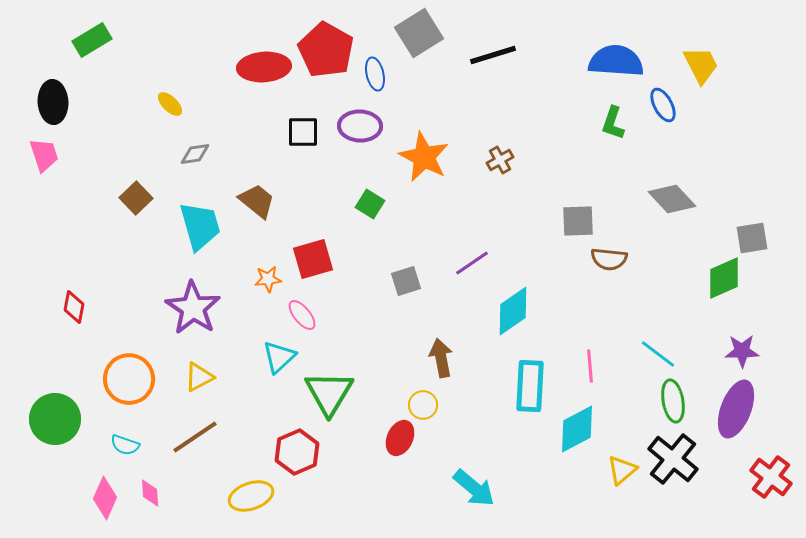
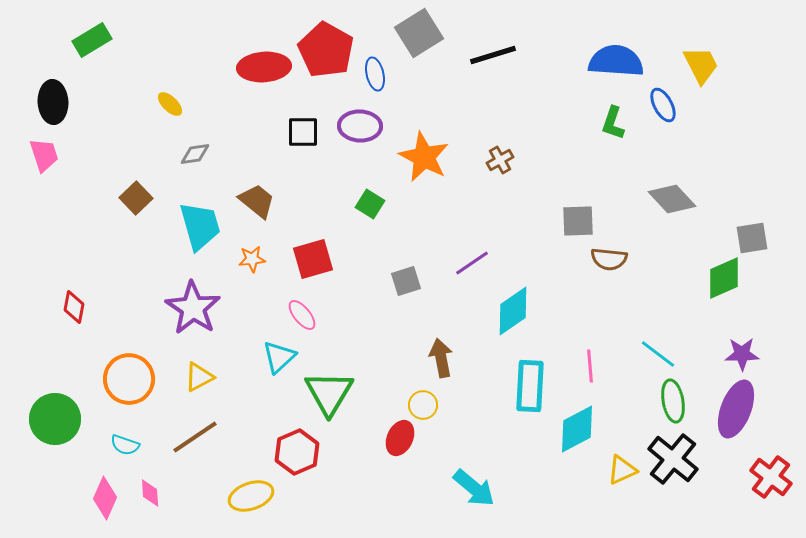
orange star at (268, 279): moved 16 px left, 20 px up
purple star at (742, 351): moved 3 px down
yellow triangle at (622, 470): rotated 16 degrees clockwise
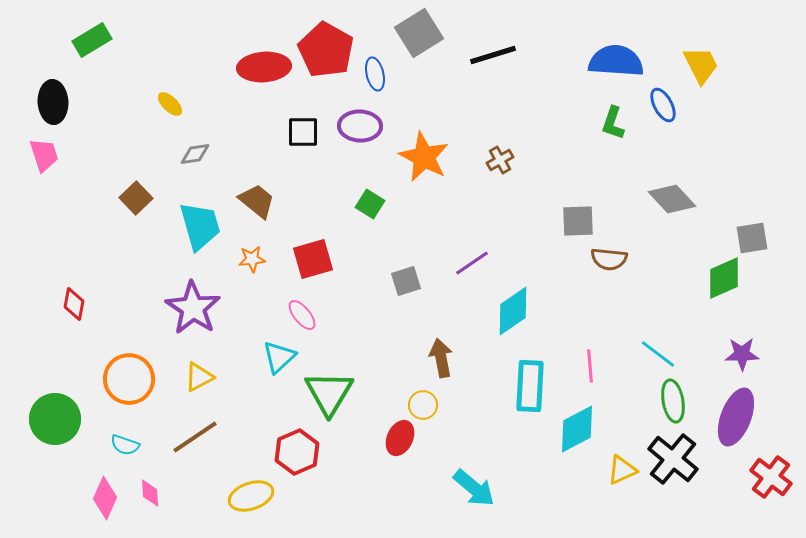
red diamond at (74, 307): moved 3 px up
purple ellipse at (736, 409): moved 8 px down
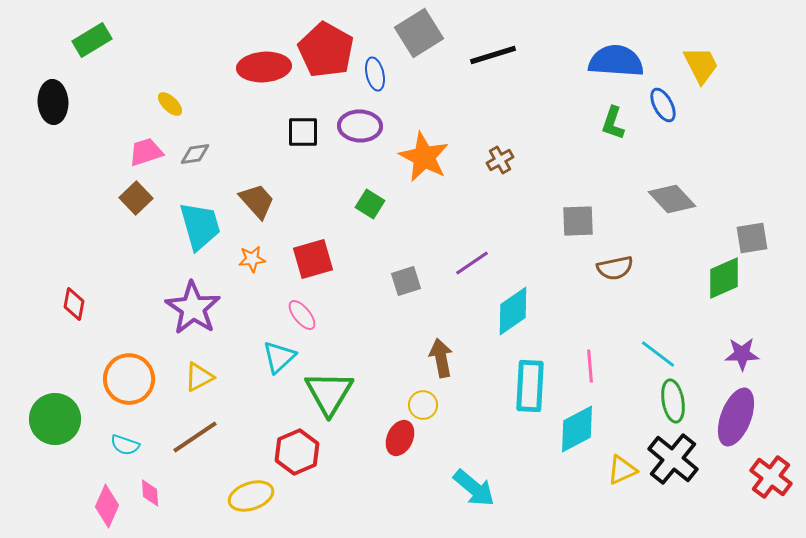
pink trapezoid at (44, 155): moved 102 px right, 3 px up; rotated 90 degrees counterclockwise
brown trapezoid at (257, 201): rotated 9 degrees clockwise
brown semicircle at (609, 259): moved 6 px right, 9 px down; rotated 18 degrees counterclockwise
pink diamond at (105, 498): moved 2 px right, 8 px down
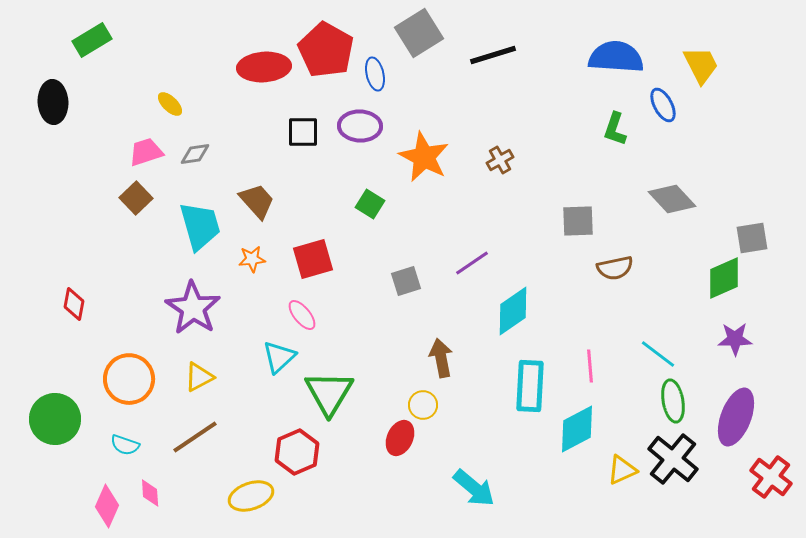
blue semicircle at (616, 61): moved 4 px up
green L-shape at (613, 123): moved 2 px right, 6 px down
purple star at (742, 354): moved 7 px left, 15 px up
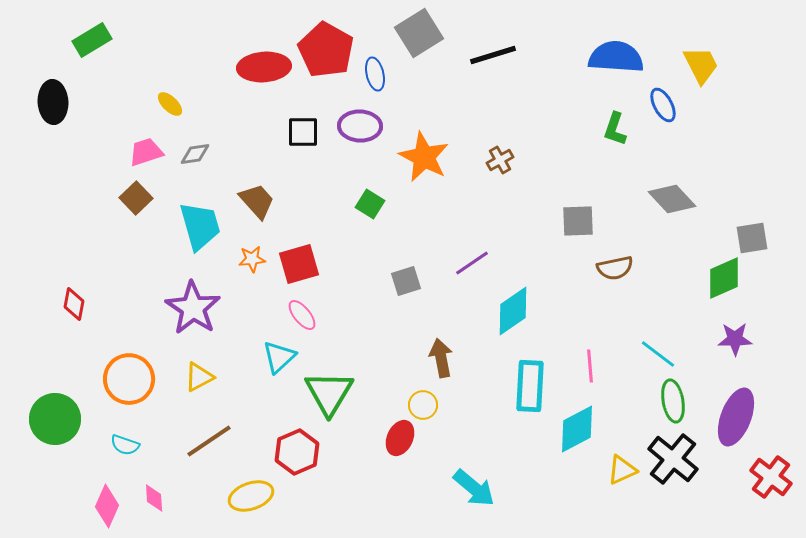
red square at (313, 259): moved 14 px left, 5 px down
brown line at (195, 437): moved 14 px right, 4 px down
pink diamond at (150, 493): moved 4 px right, 5 px down
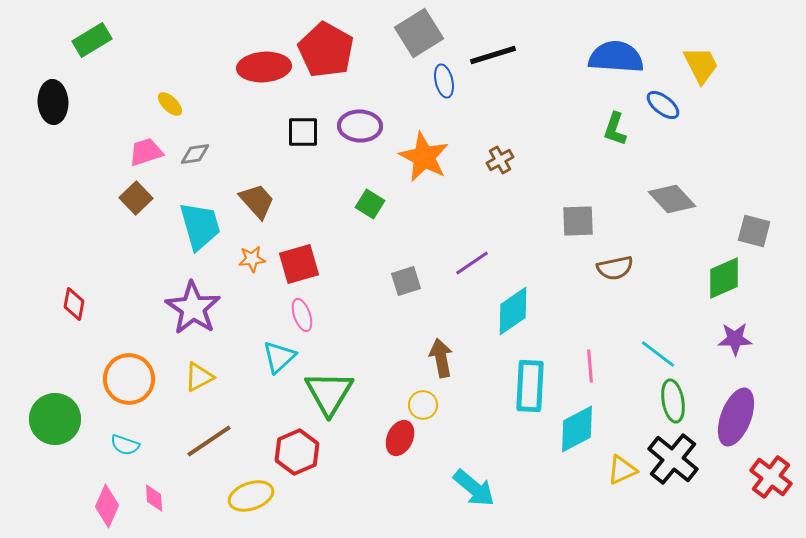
blue ellipse at (375, 74): moved 69 px right, 7 px down
blue ellipse at (663, 105): rotated 24 degrees counterclockwise
gray square at (752, 238): moved 2 px right, 7 px up; rotated 24 degrees clockwise
pink ellipse at (302, 315): rotated 20 degrees clockwise
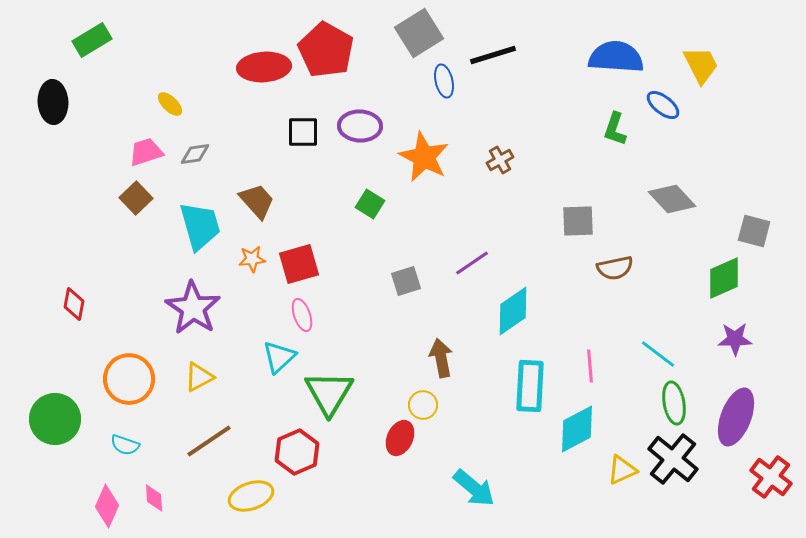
green ellipse at (673, 401): moved 1 px right, 2 px down
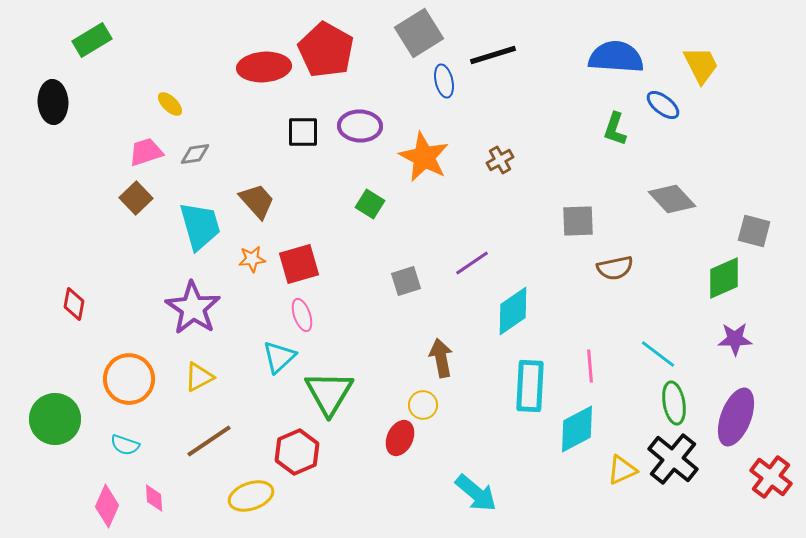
cyan arrow at (474, 488): moved 2 px right, 5 px down
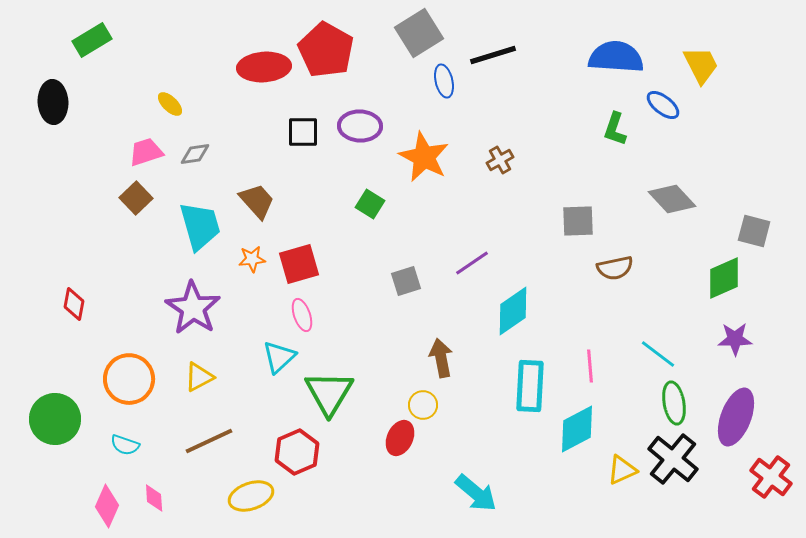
brown line at (209, 441): rotated 9 degrees clockwise
